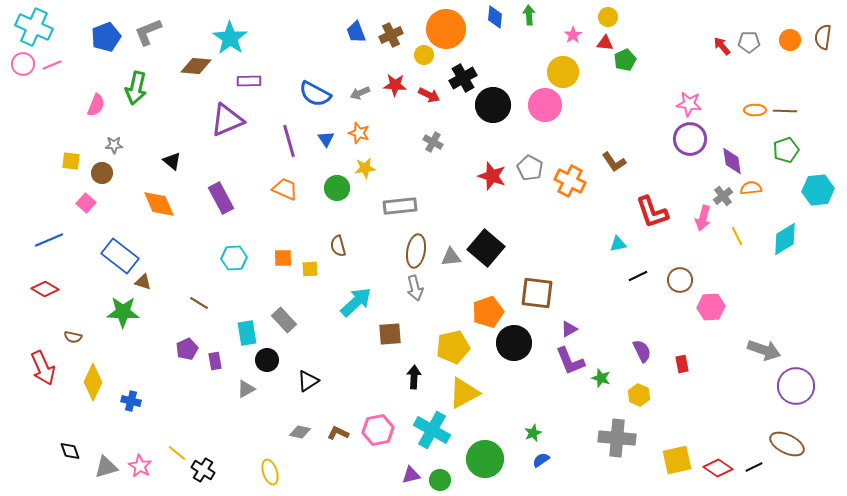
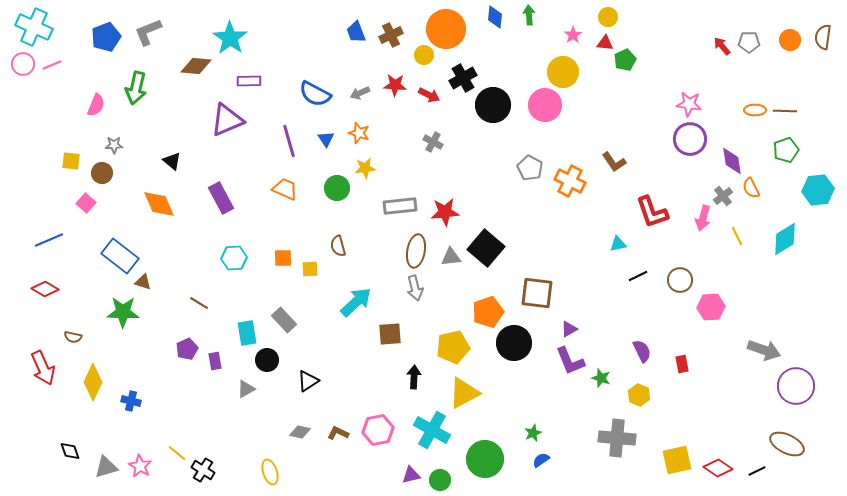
red star at (492, 176): moved 47 px left, 36 px down; rotated 24 degrees counterclockwise
orange semicircle at (751, 188): rotated 110 degrees counterclockwise
black line at (754, 467): moved 3 px right, 4 px down
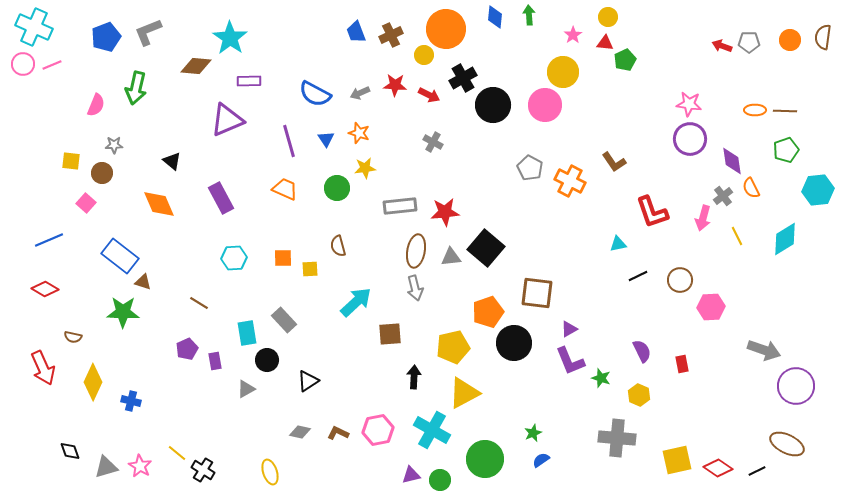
red arrow at (722, 46): rotated 30 degrees counterclockwise
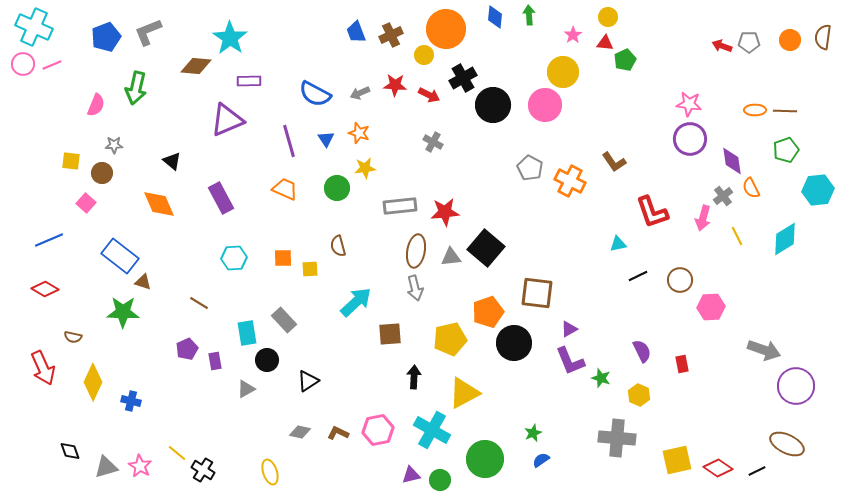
yellow pentagon at (453, 347): moved 3 px left, 8 px up
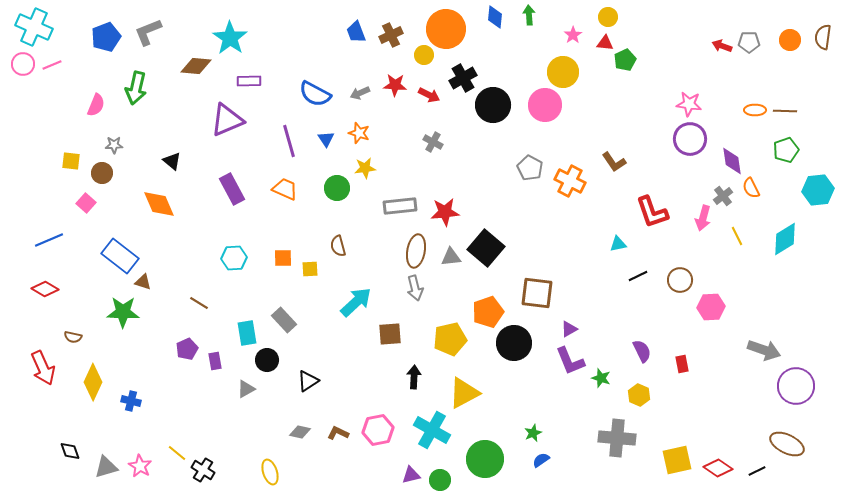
purple rectangle at (221, 198): moved 11 px right, 9 px up
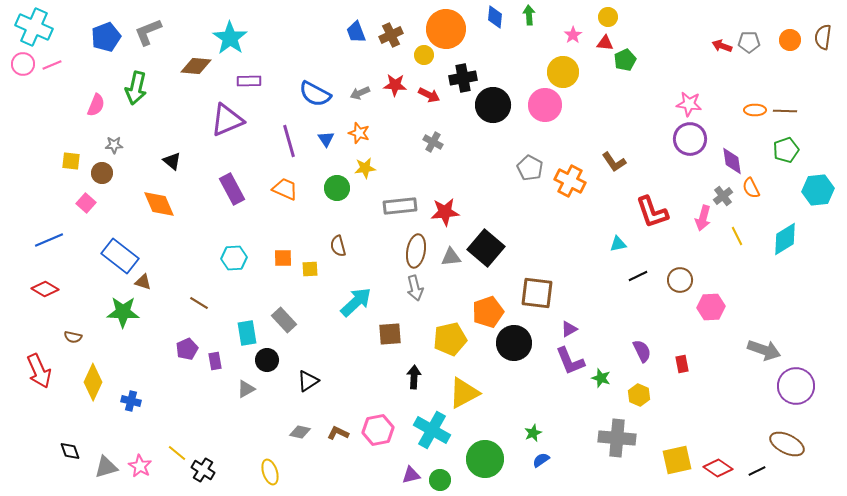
black cross at (463, 78): rotated 20 degrees clockwise
red arrow at (43, 368): moved 4 px left, 3 px down
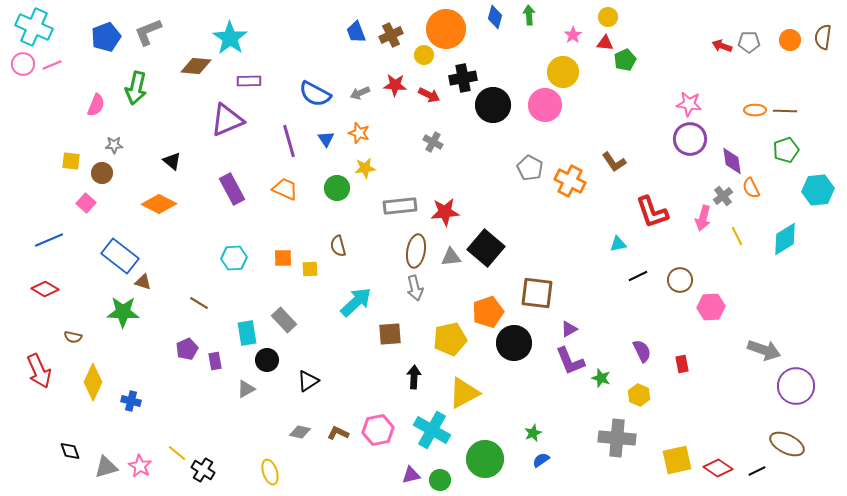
blue diamond at (495, 17): rotated 10 degrees clockwise
orange diamond at (159, 204): rotated 40 degrees counterclockwise
